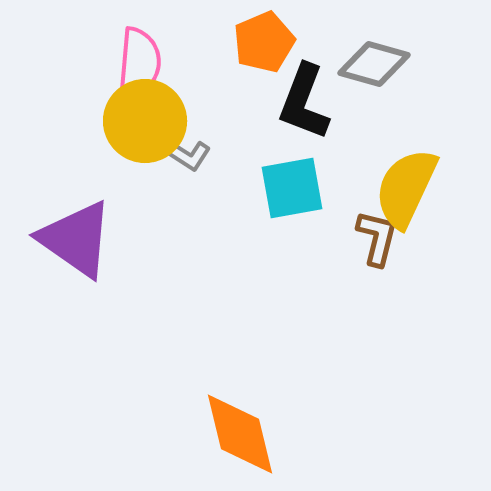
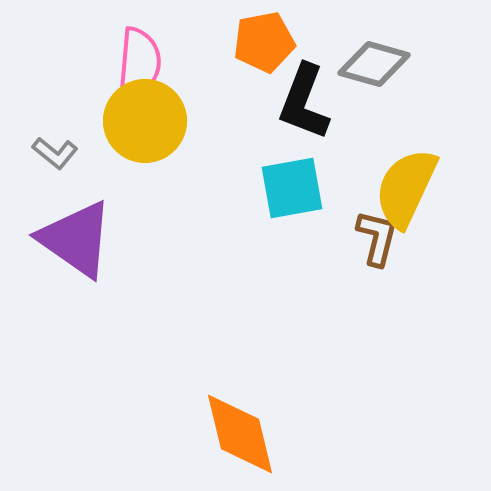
orange pentagon: rotated 12 degrees clockwise
gray L-shape: moved 133 px left, 2 px up; rotated 6 degrees clockwise
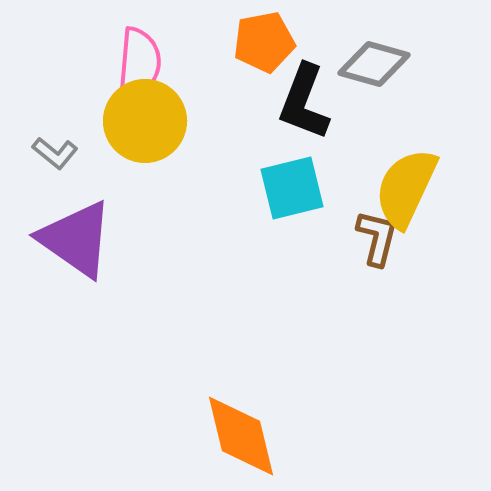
cyan square: rotated 4 degrees counterclockwise
orange diamond: moved 1 px right, 2 px down
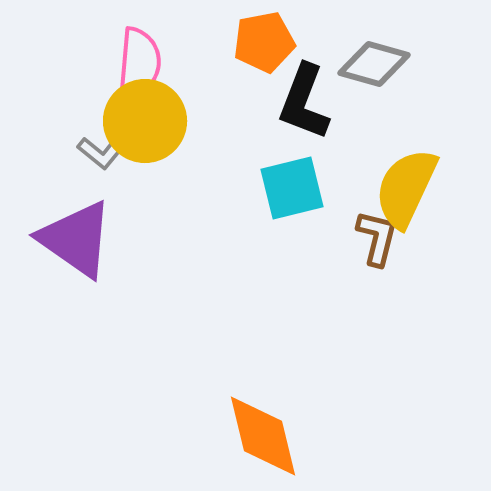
gray L-shape: moved 45 px right
orange diamond: moved 22 px right
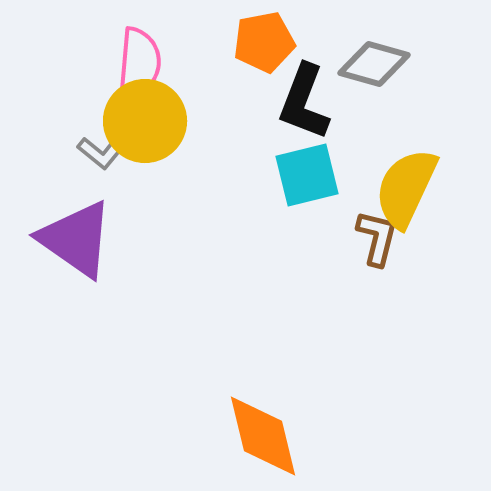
cyan square: moved 15 px right, 13 px up
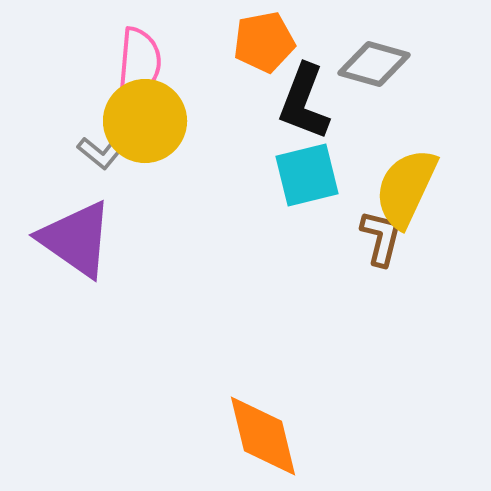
brown L-shape: moved 4 px right
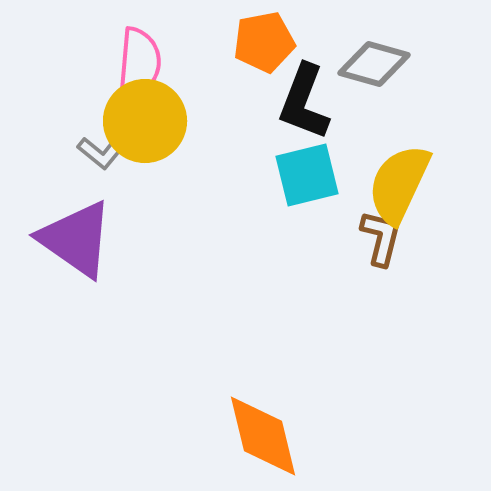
yellow semicircle: moved 7 px left, 4 px up
